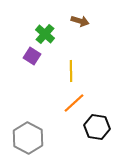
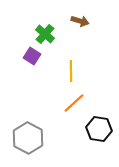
black hexagon: moved 2 px right, 2 px down
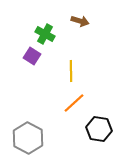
green cross: rotated 12 degrees counterclockwise
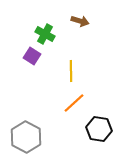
gray hexagon: moved 2 px left, 1 px up
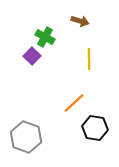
green cross: moved 3 px down
purple square: rotated 12 degrees clockwise
yellow line: moved 18 px right, 12 px up
black hexagon: moved 4 px left, 1 px up
gray hexagon: rotated 8 degrees counterclockwise
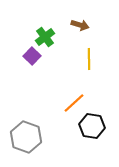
brown arrow: moved 4 px down
green cross: rotated 24 degrees clockwise
black hexagon: moved 3 px left, 2 px up
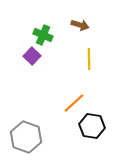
green cross: moved 2 px left, 2 px up; rotated 30 degrees counterclockwise
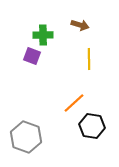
green cross: rotated 24 degrees counterclockwise
purple square: rotated 24 degrees counterclockwise
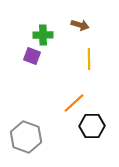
black hexagon: rotated 10 degrees counterclockwise
